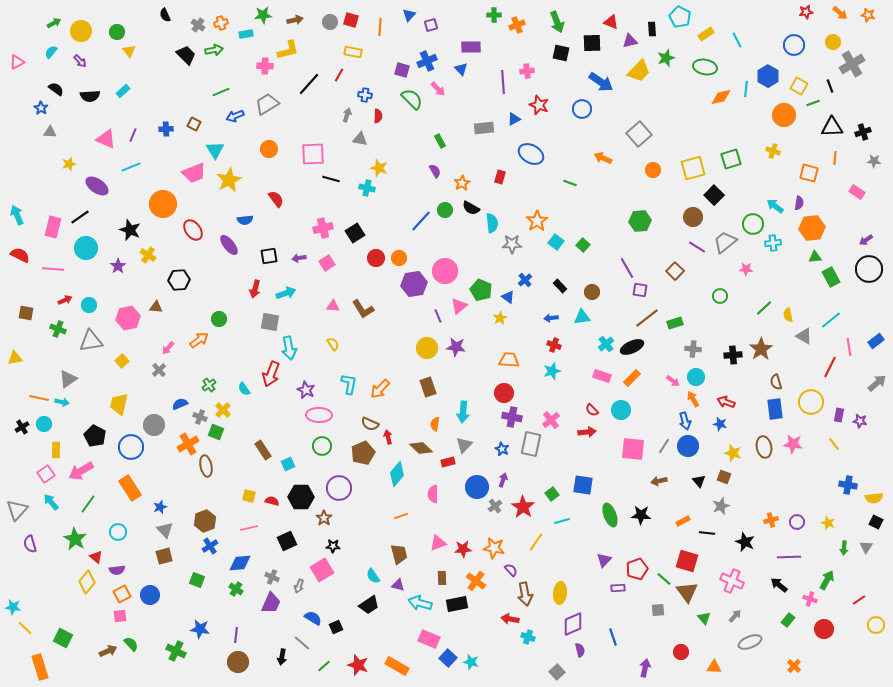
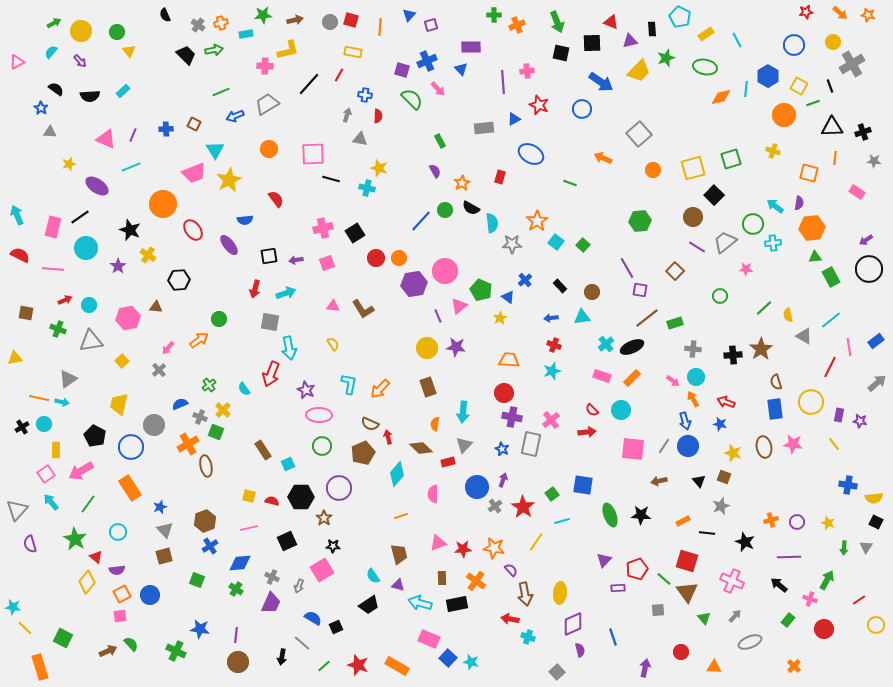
purple arrow at (299, 258): moved 3 px left, 2 px down
pink square at (327, 263): rotated 14 degrees clockwise
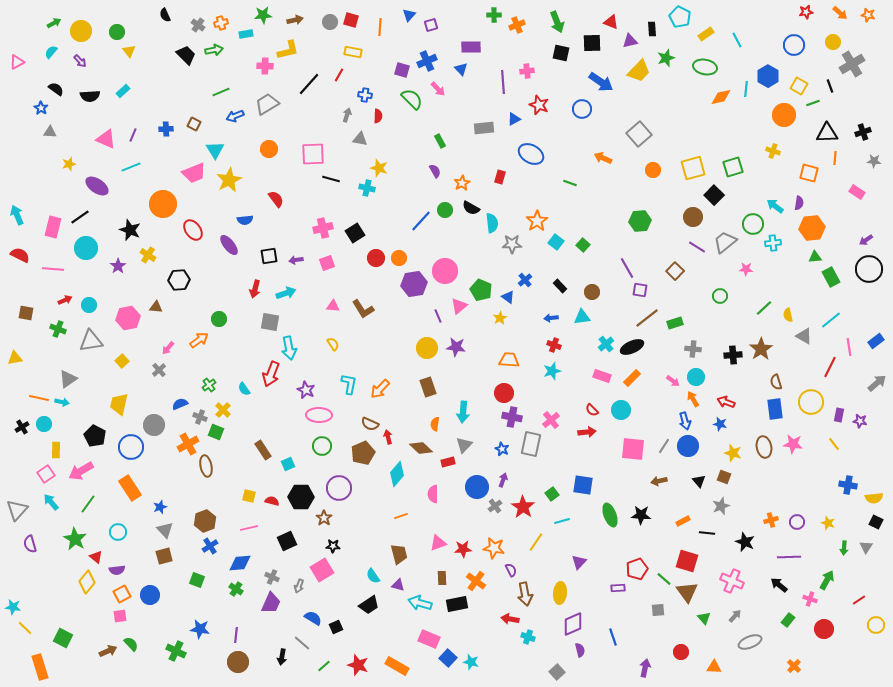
black triangle at (832, 127): moved 5 px left, 6 px down
green square at (731, 159): moved 2 px right, 8 px down
purple triangle at (604, 560): moved 25 px left, 2 px down
purple semicircle at (511, 570): rotated 16 degrees clockwise
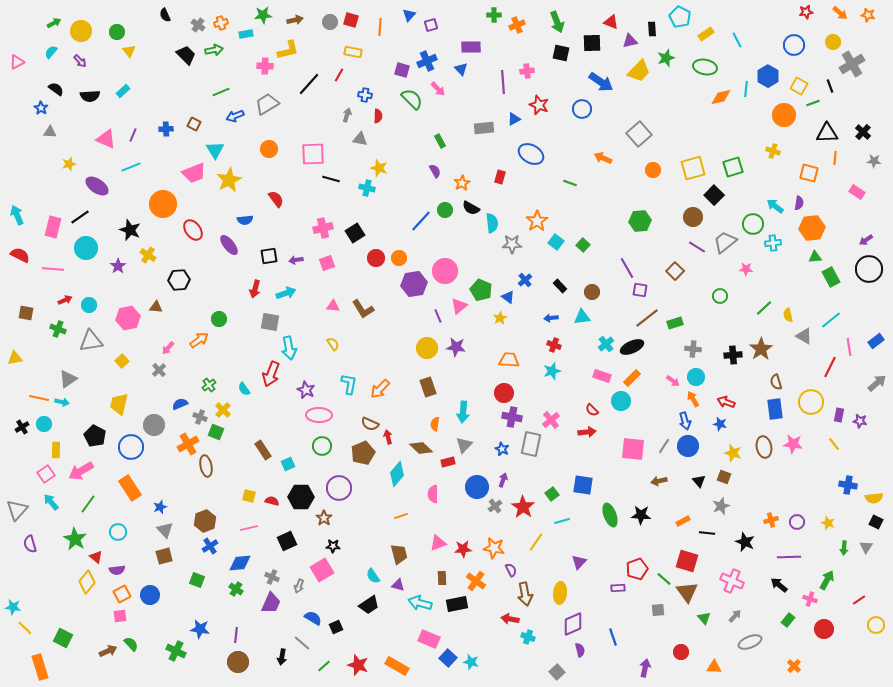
black cross at (863, 132): rotated 28 degrees counterclockwise
cyan circle at (621, 410): moved 9 px up
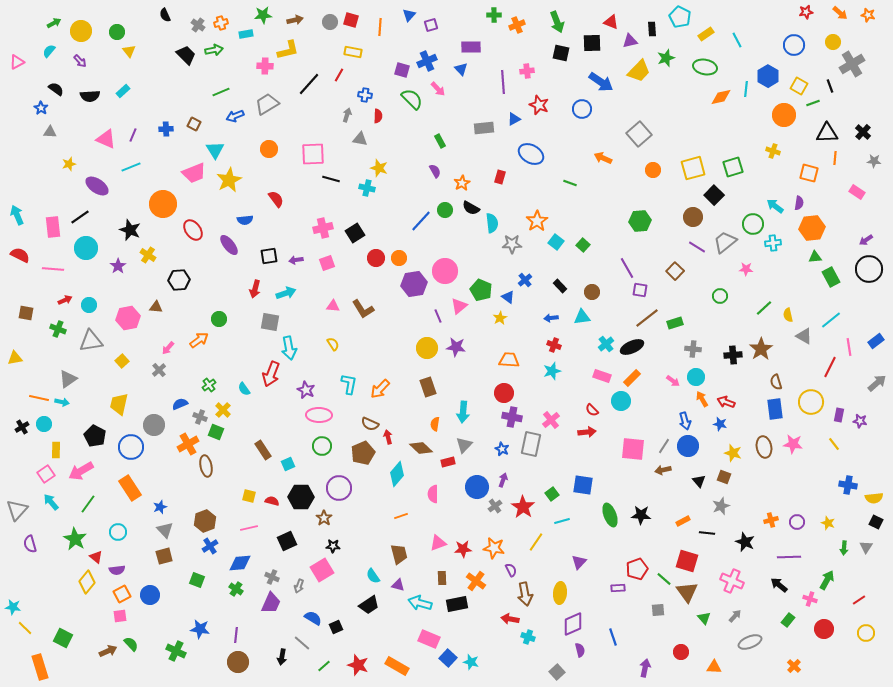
cyan semicircle at (51, 52): moved 2 px left, 1 px up
pink rectangle at (53, 227): rotated 20 degrees counterclockwise
orange arrow at (693, 399): moved 9 px right
brown arrow at (659, 481): moved 4 px right, 11 px up
yellow circle at (876, 625): moved 10 px left, 8 px down
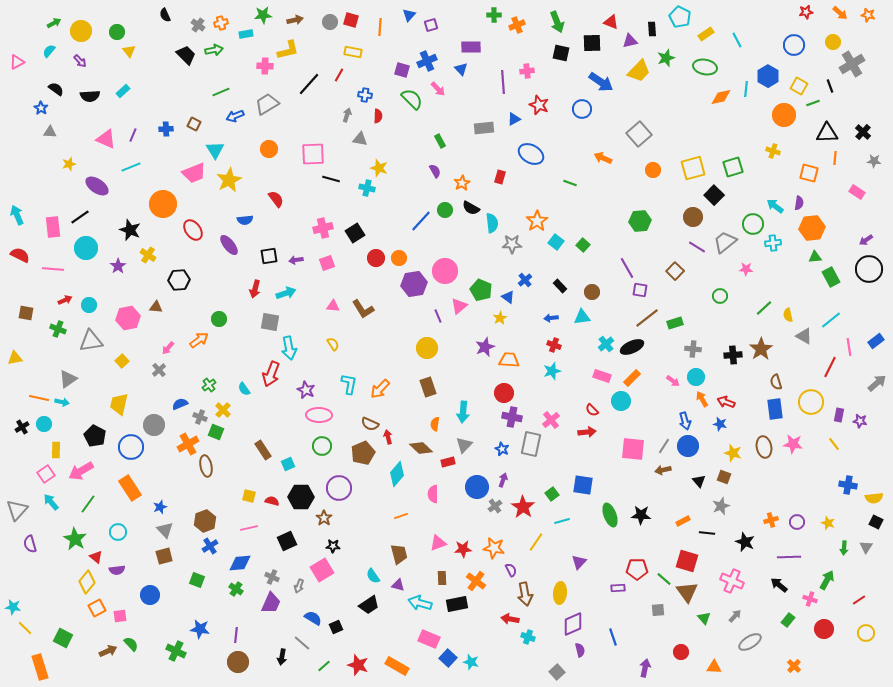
purple star at (456, 347): moved 29 px right; rotated 30 degrees counterclockwise
red pentagon at (637, 569): rotated 20 degrees clockwise
orange square at (122, 594): moved 25 px left, 14 px down
gray ellipse at (750, 642): rotated 10 degrees counterclockwise
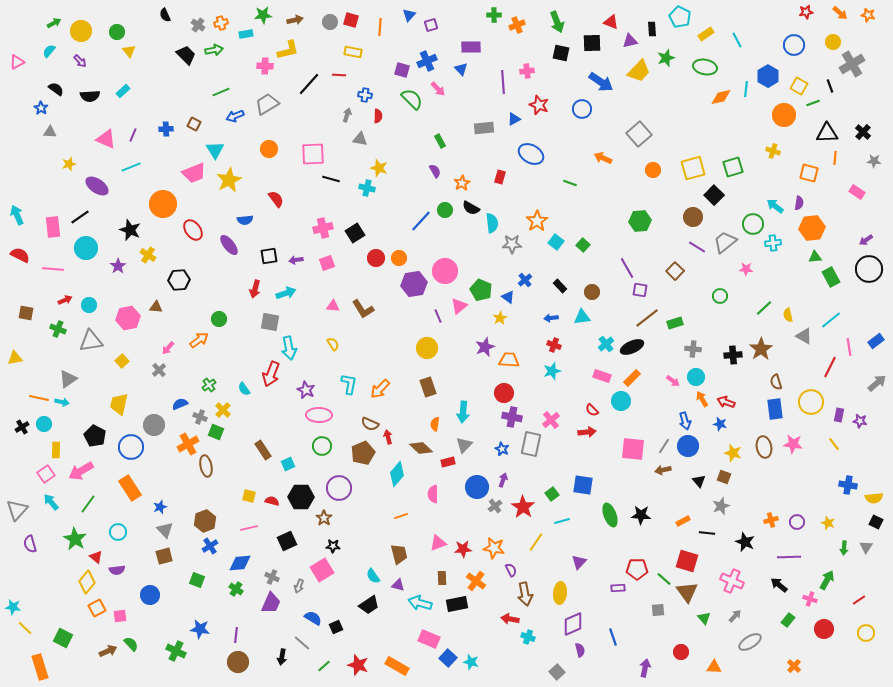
red line at (339, 75): rotated 64 degrees clockwise
